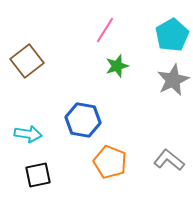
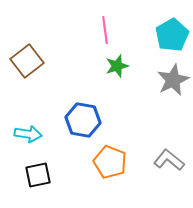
pink line: rotated 40 degrees counterclockwise
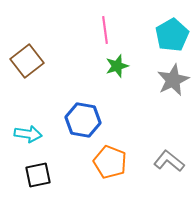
gray L-shape: moved 1 px down
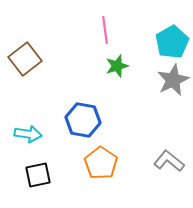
cyan pentagon: moved 7 px down
brown square: moved 2 px left, 2 px up
orange pentagon: moved 9 px left, 1 px down; rotated 12 degrees clockwise
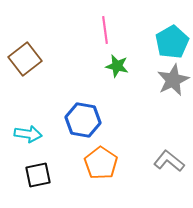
green star: rotated 30 degrees clockwise
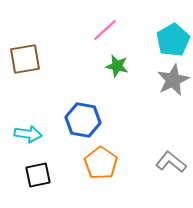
pink line: rotated 56 degrees clockwise
cyan pentagon: moved 1 px right, 2 px up
brown square: rotated 28 degrees clockwise
gray L-shape: moved 2 px right, 1 px down
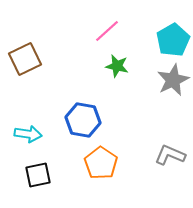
pink line: moved 2 px right, 1 px down
brown square: rotated 16 degrees counterclockwise
gray L-shape: moved 1 px left, 7 px up; rotated 16 degrees counterclockwise
